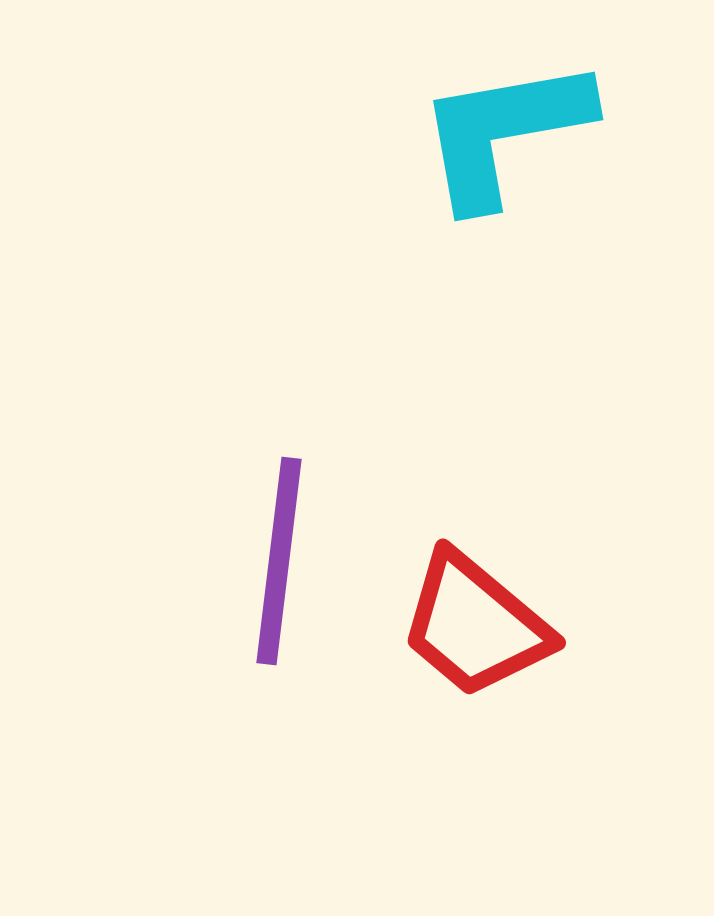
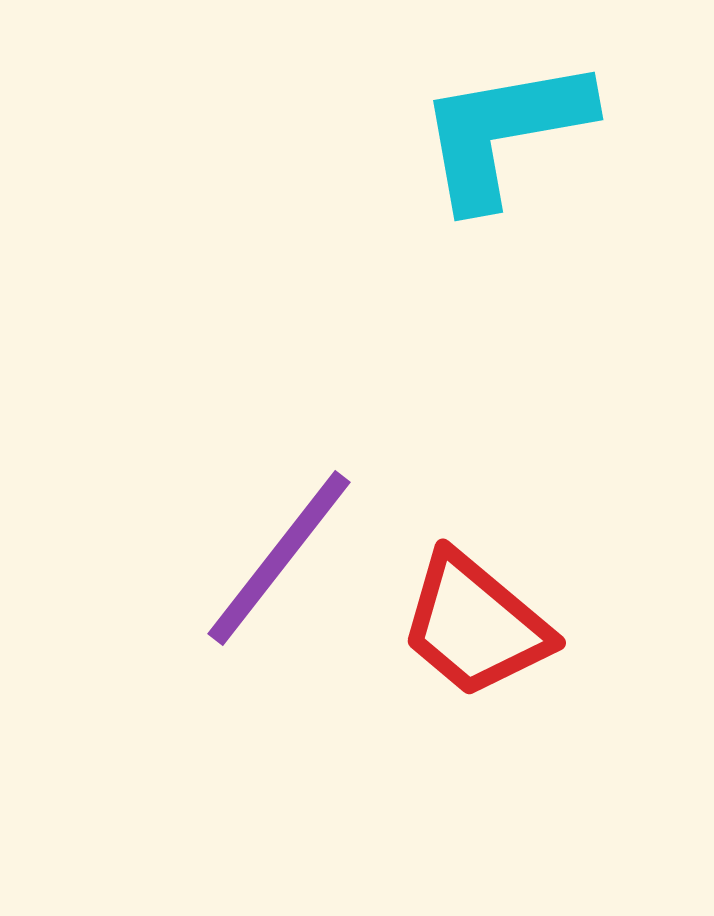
purple line: moved 3 px up; rotated 31 degrees clockwise
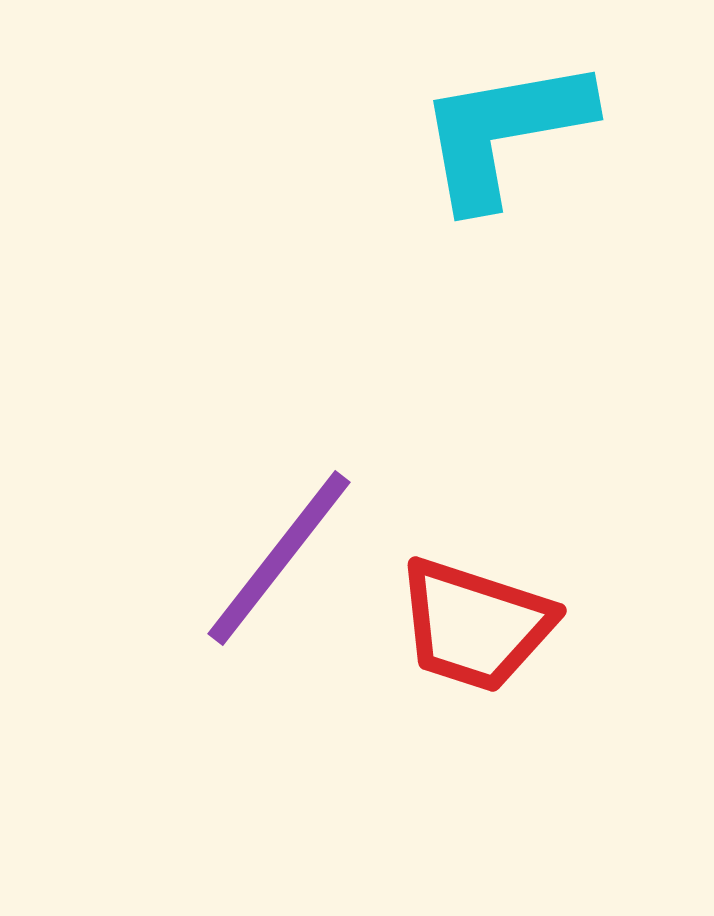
red trapezoid: rotated 22 degrees counterclockwise
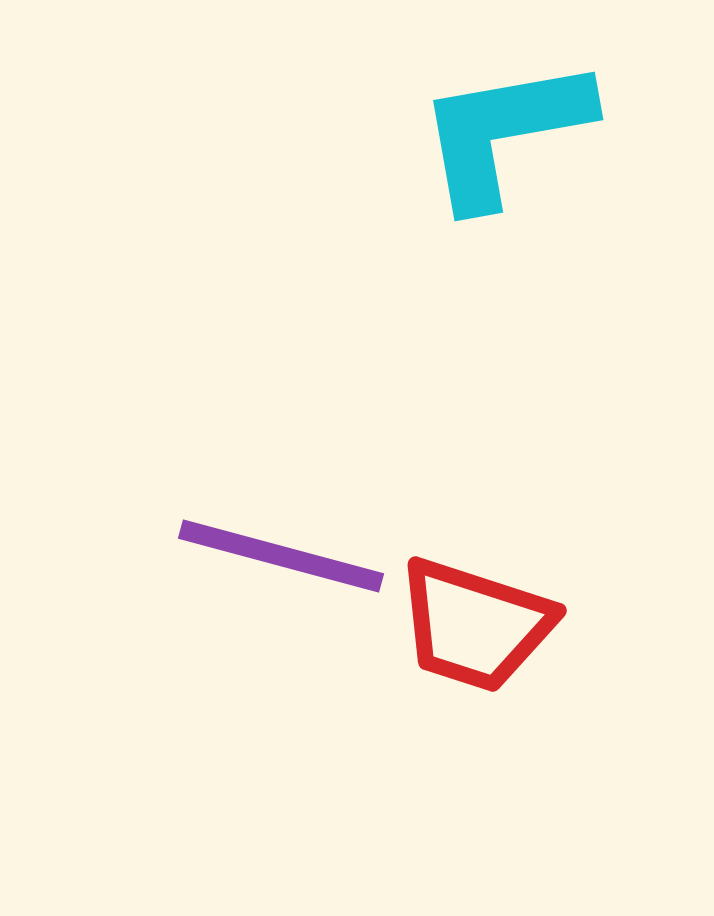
purple line: moved 2 px right, 2 px up; rotated 67 degrees clockwise
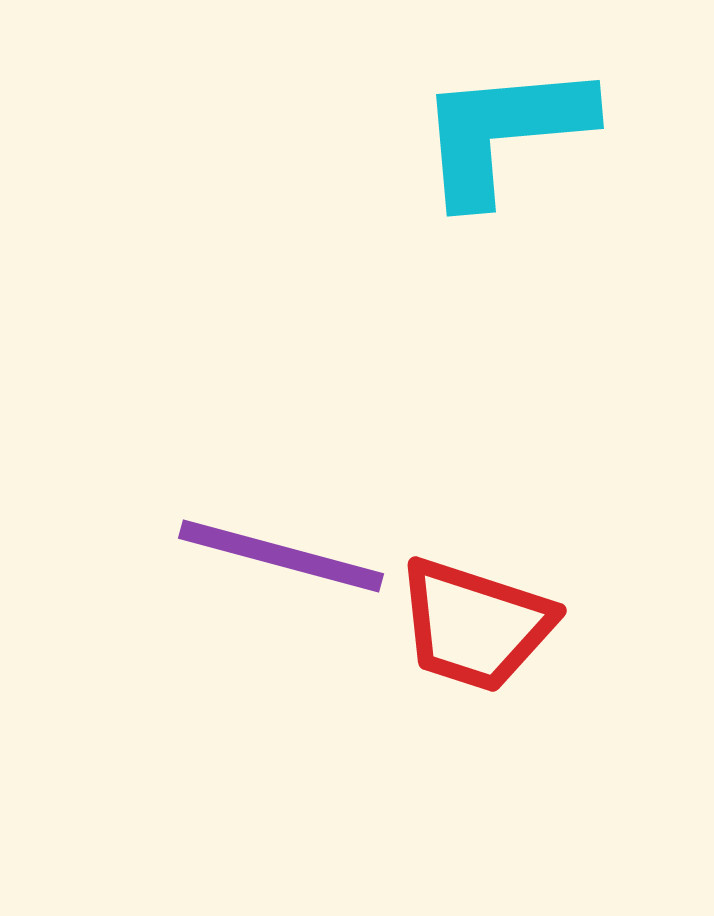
cyan L-shape: rotated 5 degrees clockwise
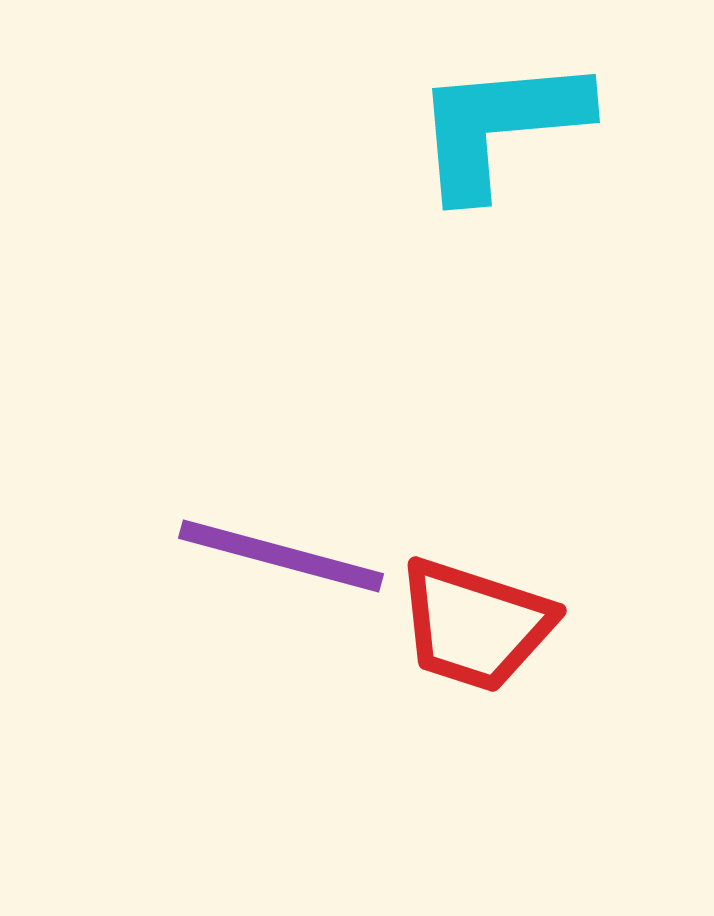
cyan L-shape: moved 4 px left, 6 px up
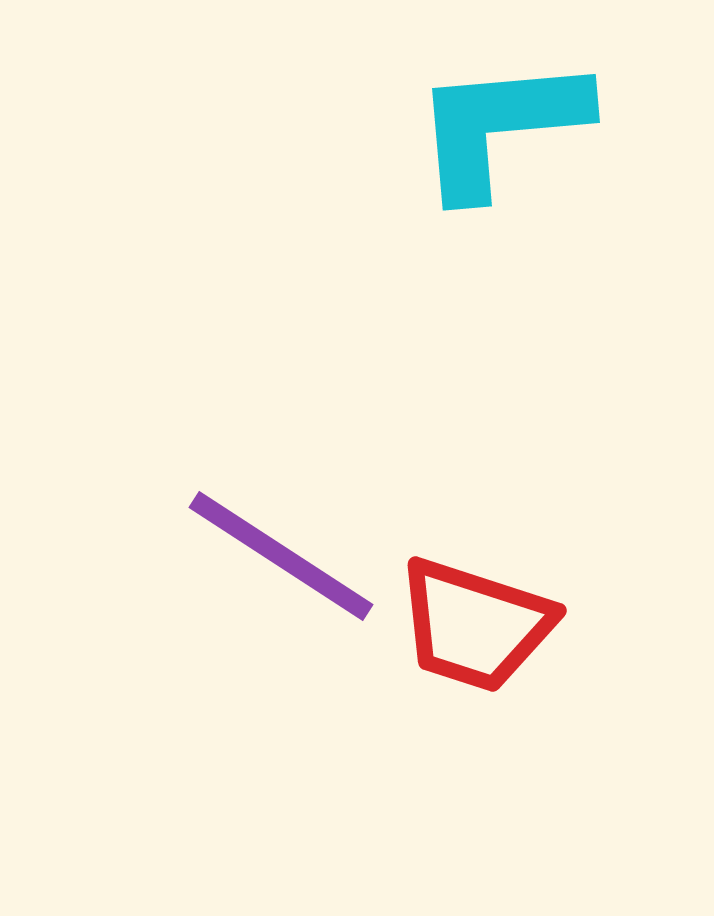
purple line: rotated 18 degrees clockwise
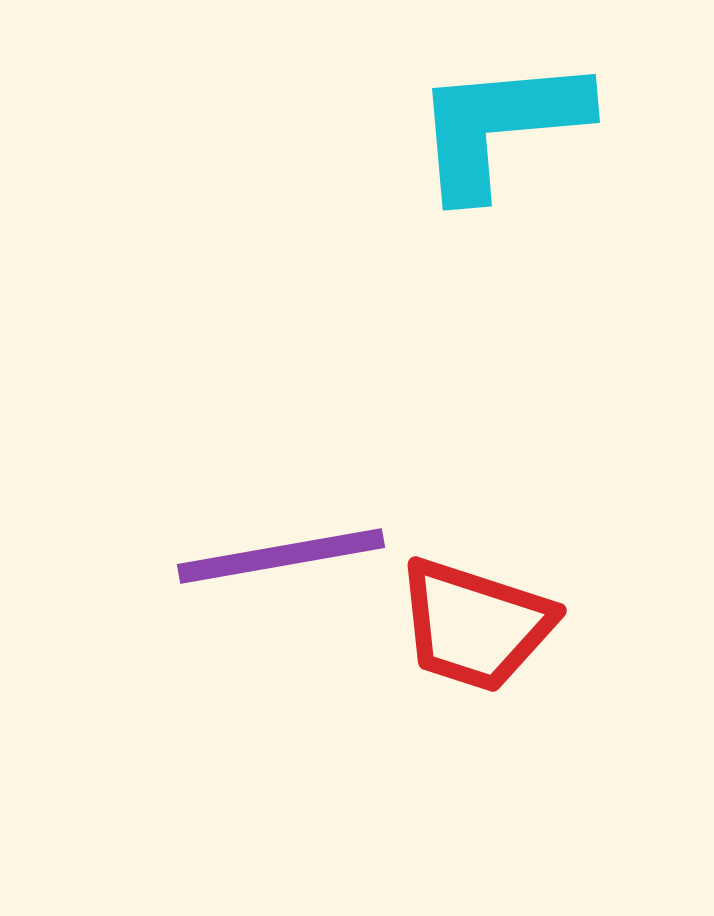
purple line: rotated 43 degrees counterclockwise
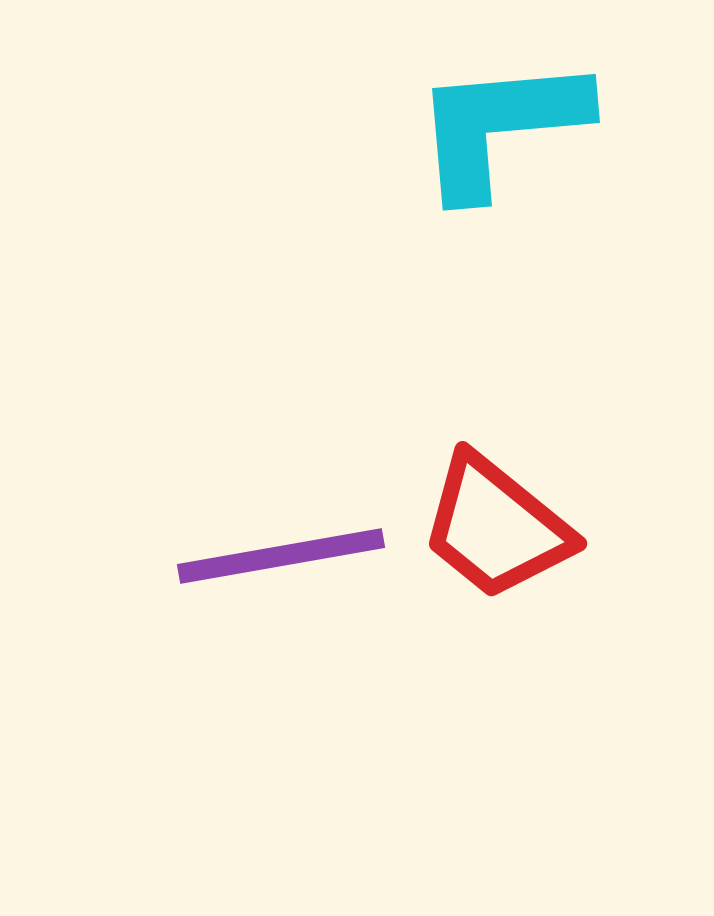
red trapezoid: moved 21 px right, 98 px up; rotated 21 degrees clockwise
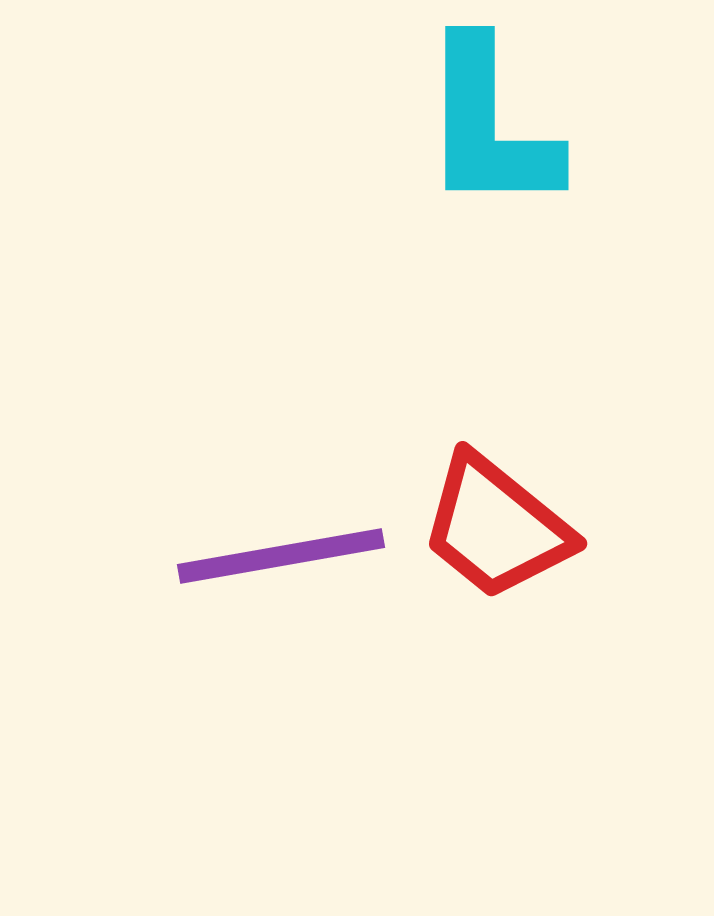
cyan L-shape: moved 11 px left; rotated 85 degrees counterclockwise
